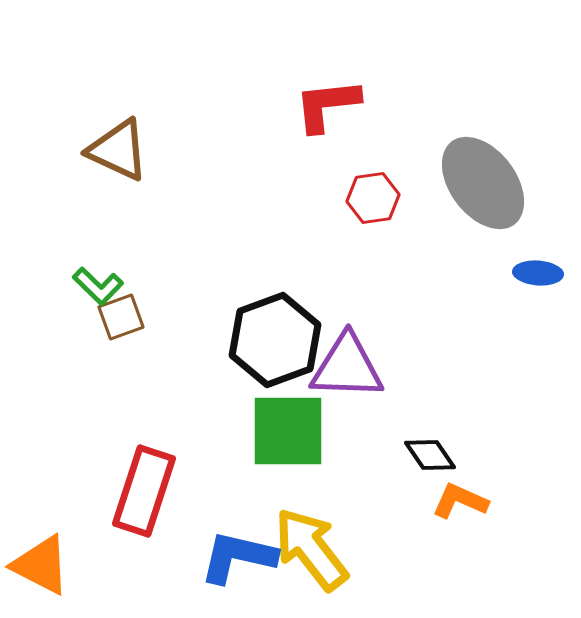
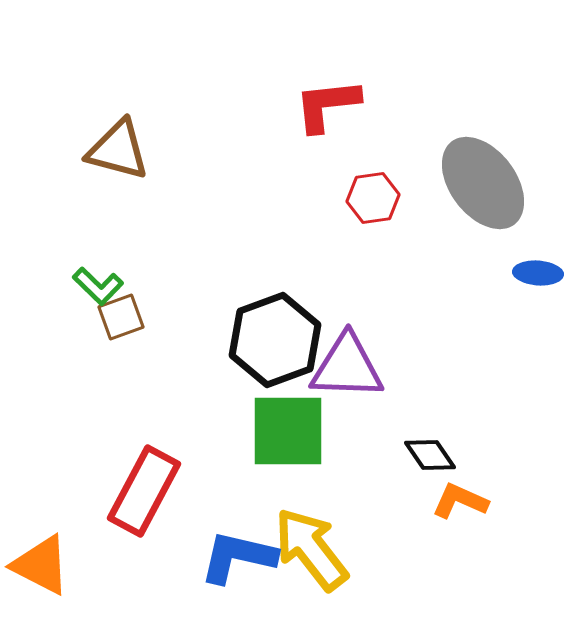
brown triangle: rotated 10 degrees counterclockwise
red rectangle: rotated 10 degrees clockwise
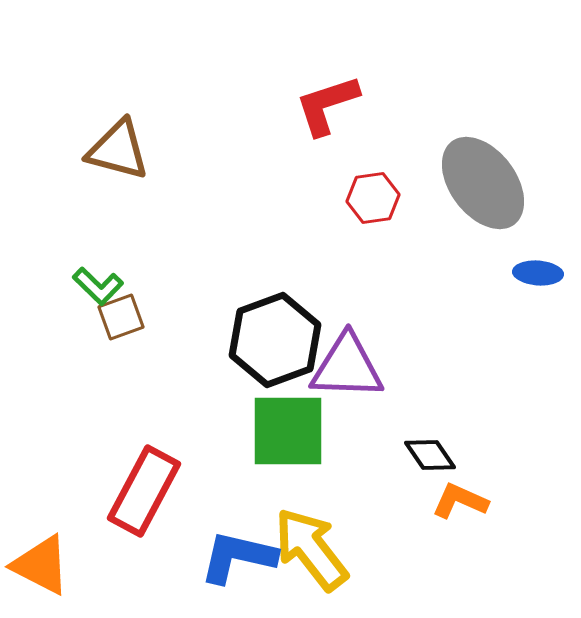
red L-shape: rotated 12 degrees counterclockwise
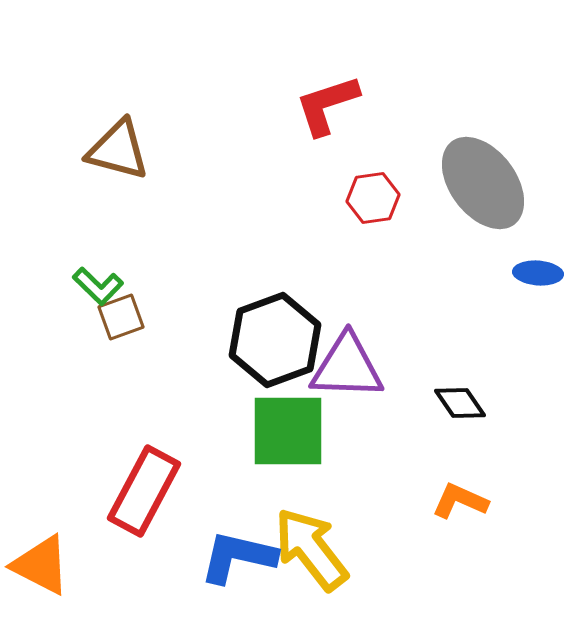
black diamond: moved 30 px right, 52 px up
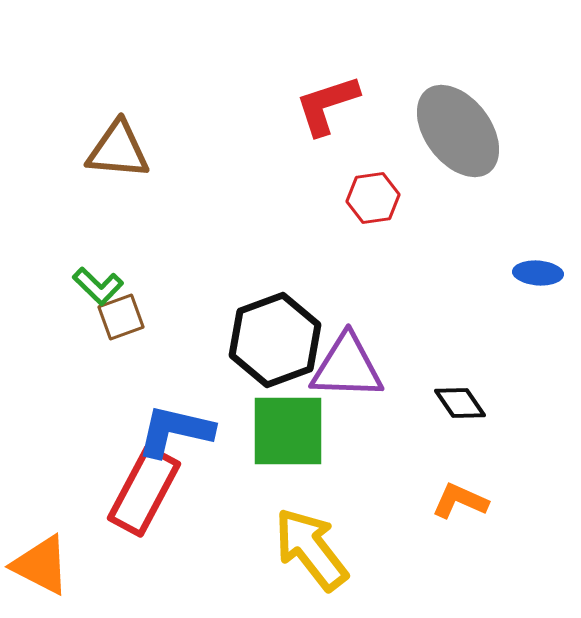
brown triangle: rotated 10 degrees counterclockwise
gray ellipse: moved 25 px left, 52 px up
blue L-shape: moved 63 px left, 126 px up
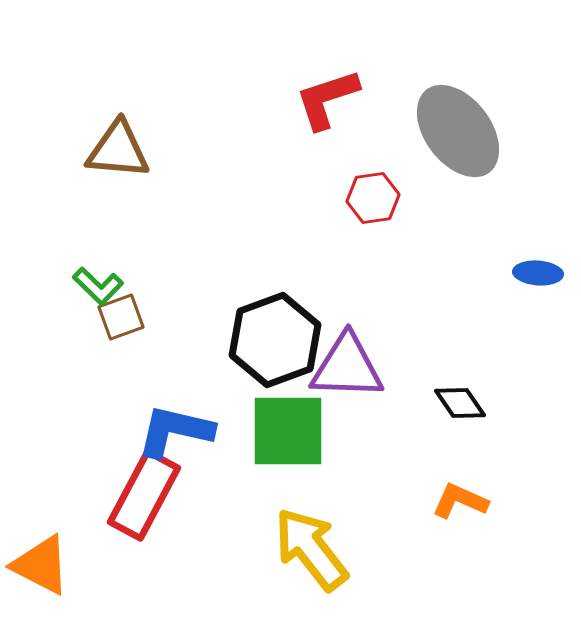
red L-shape: moved 6 px up
red rectangle: moved 4 px down
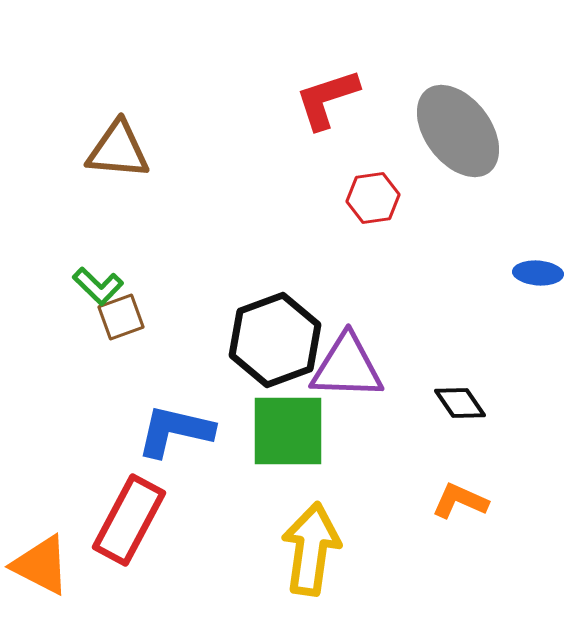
red rectangle: moved 15 px left, 25 px down
yellow arrow: rotated 46 degrees clockwise
